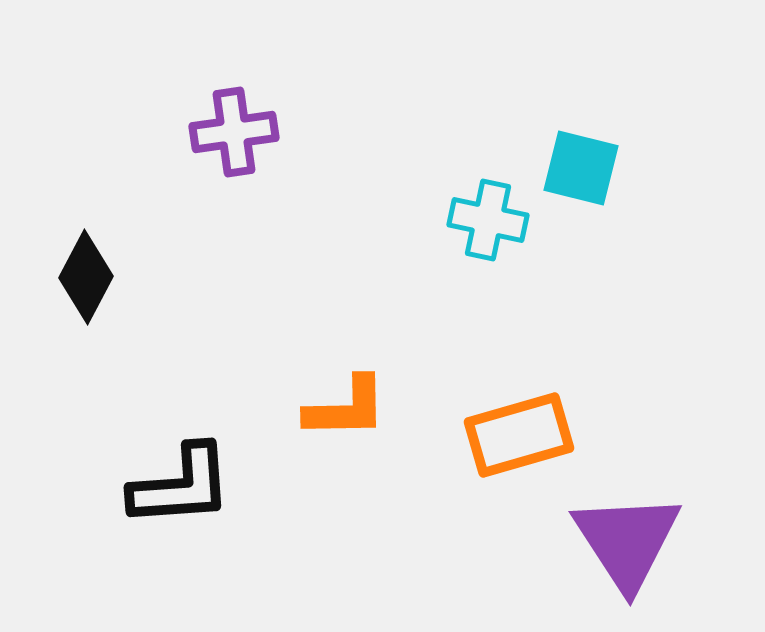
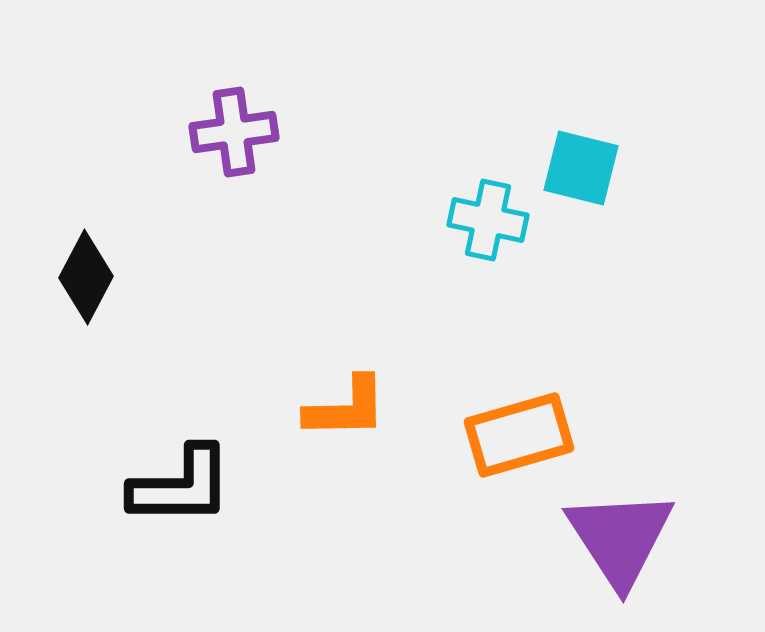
black L-shape: rotated 4 degrees clockwise
purple triangle: moved 7 px left, 3 px up
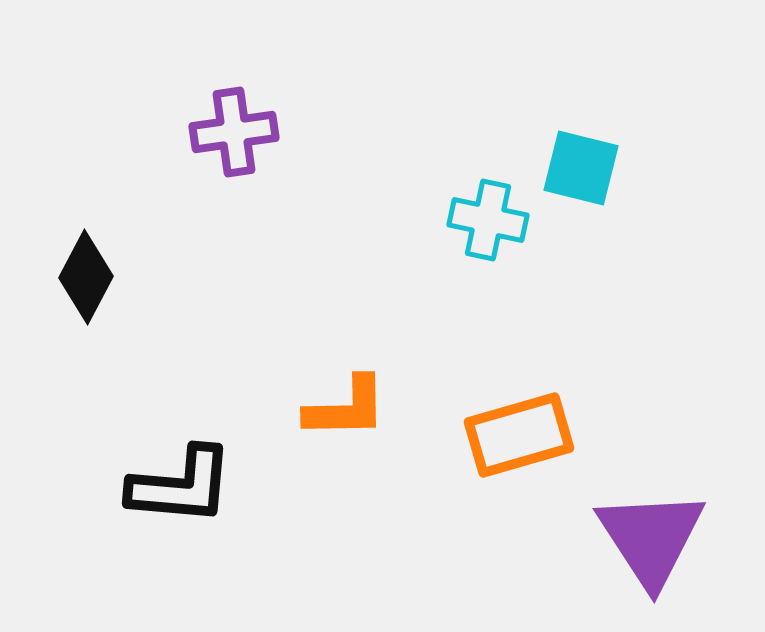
black L-shape: rotated 5 degrees clockwise
purple triangle: moved 31 px right
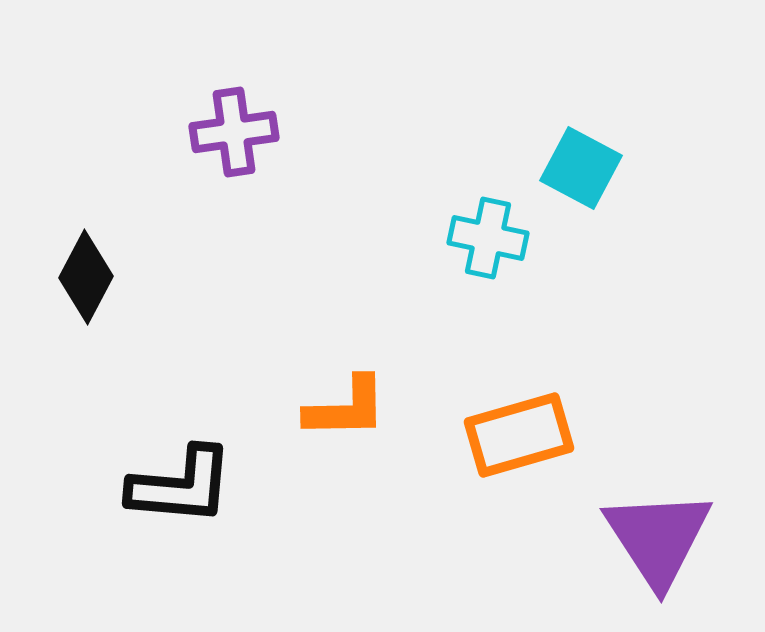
cyan square: rotated 14 degrees clockwise
cyan cross: moved 18 px down
purple triangle: moved 7 px right
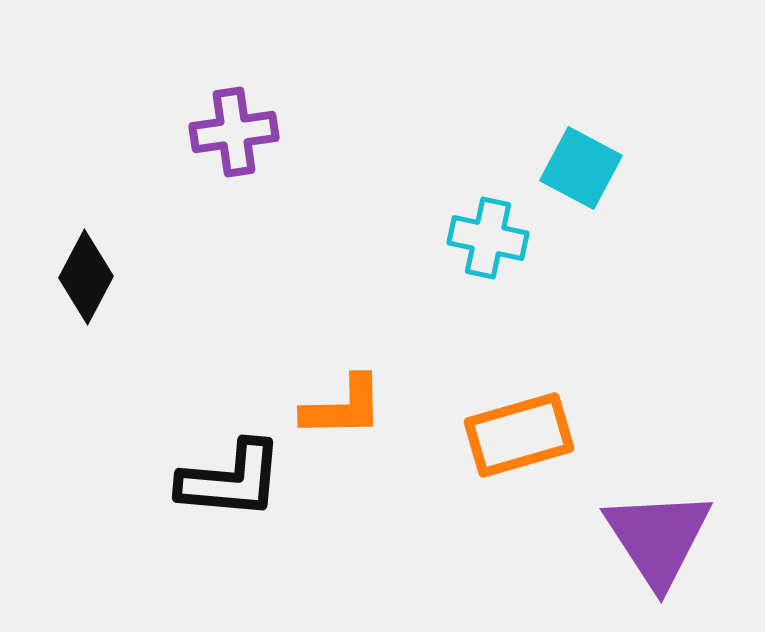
orange L-shape: moved 3 px left, 1 px up
black L-shape: moved 50 px right, 6 px up
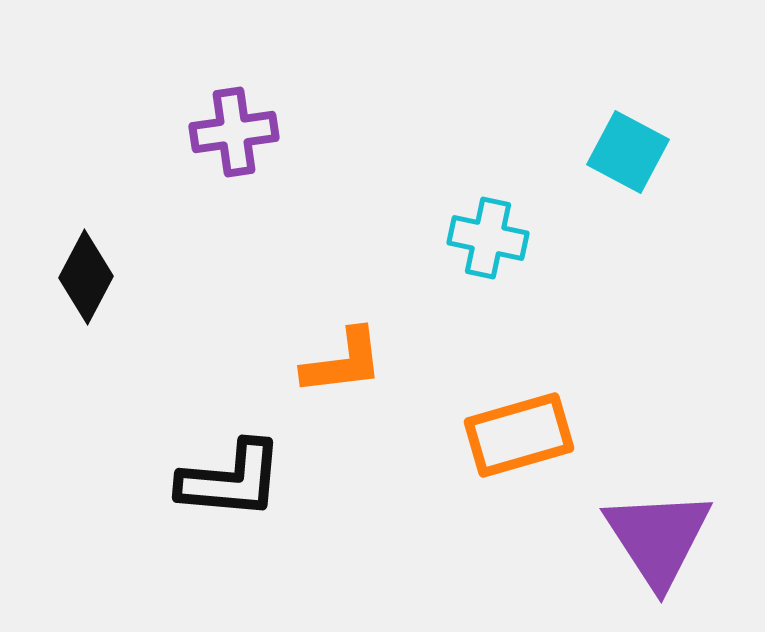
cyan square: moved 47 px right, 16 px up
orange L-shape: moved 45 px up; rotated 6 degrees counterclockwise
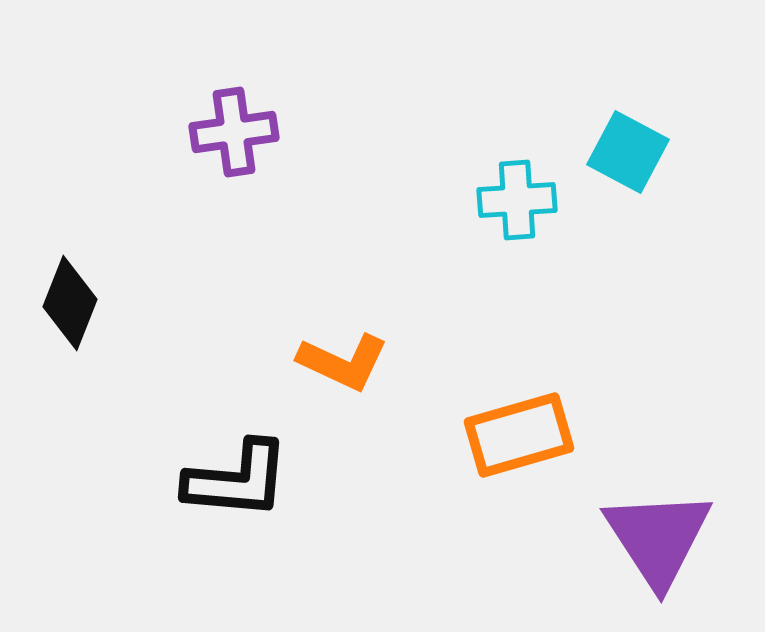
cyan cross: moved 29 px right, 38 px up; rotated 16 degrees counterclockwise
black diamond: moved 16 px left, 26 px down; rotated 6 degrees counterclockwise
orange L-shape: rotated 32 degrees clockwise
black L-shape: moved 6 px right
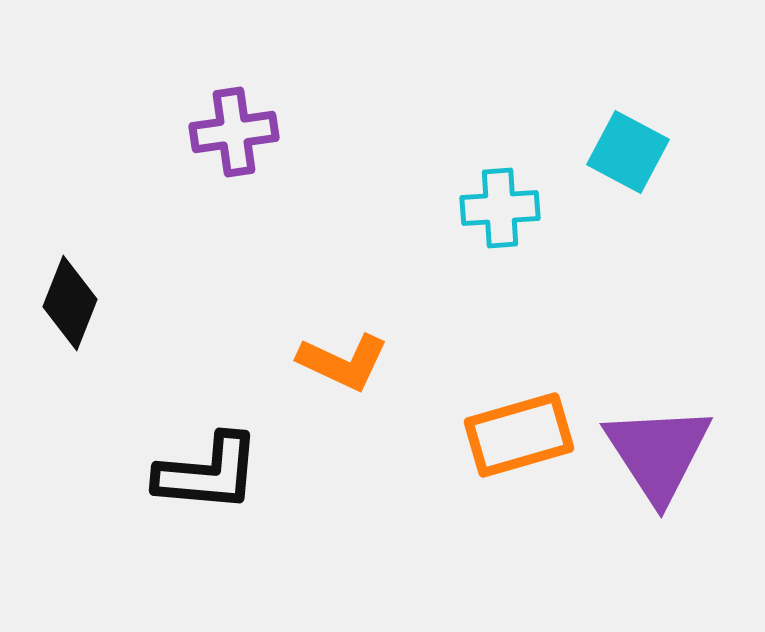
cyan cross: moved 17 px left, 8 px down
black L-shape: moved 29 px left, 7 px up
purple triangle: moved 85 px up
